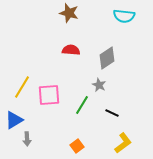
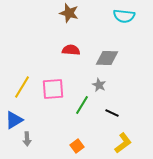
gray diamond: rotated 35 degrees clockwise
pink square: moved 4 px right, 6 px up
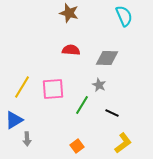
cyan semicircle: rotated 120 degrees counterclockwise
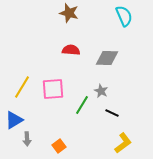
gray star: moved 2 px right, 6 px down
orange square: moved 18 px left
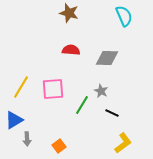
yellow line: moved 1 px left
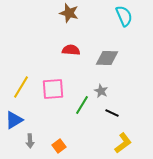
gray arrow: moved 3 px right, 2 px down
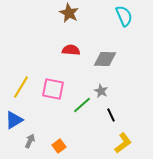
brown star: rotated 12 degrees clockwise
gray diamond: moved 2 px left, 1 px down
pink square: rotated 15 degrees clockwise
green line: rotated 18 degrees clockwise
black line: moved 1 px left, 2 px down; rotated 40 degrees clockwise
gray arrow: rotated 152 degrees counterclockwise
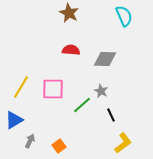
pink square: rotated 10 degrees counterclockwise
